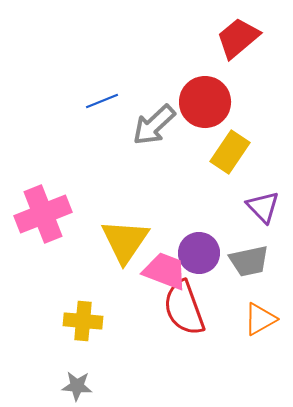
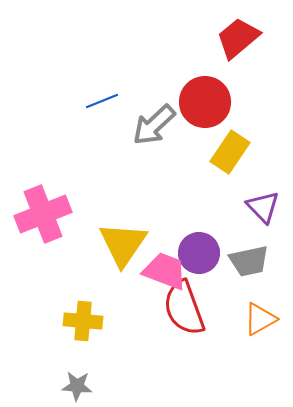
yellow triangle: moved 2 px left, 3 px down
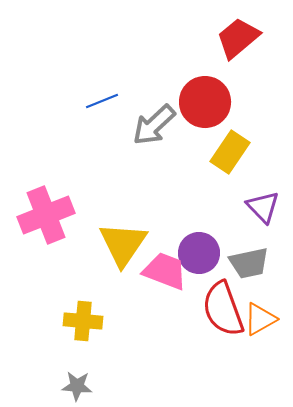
pink cross: moved 3 px right, 1 px down
gray trapezoid: moved 2 px down
red semicircle: moved 39 px right, 1 px down
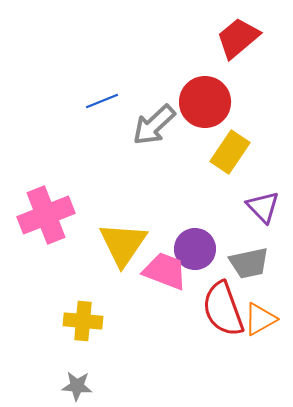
purple circle: moved 4 px left, 4 px up
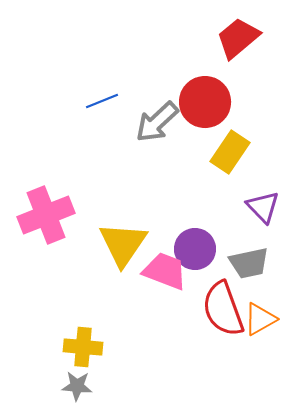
gray arrow: moved 3 px right, 3 px up
yellow cross: moved 26 px down
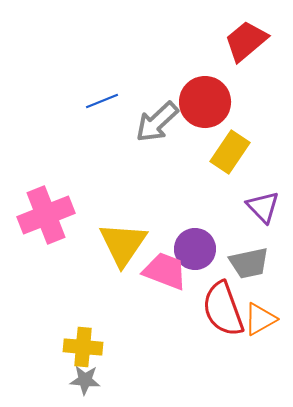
red trapezoid: moved 8 px right, 3 px down
gray star: moved 8 px right, 6 px up
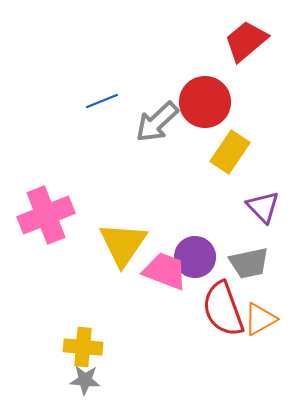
purple circle: moved 8 px down
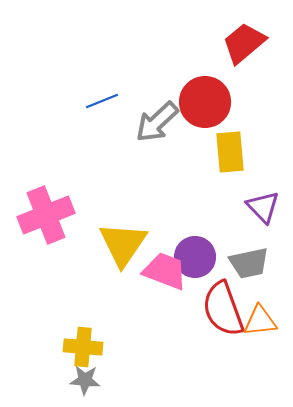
red trapezoid: moved 2 px left, 2 px down
yellow rectangle: rotated 39 degrees counterclockwise
orange triangle: moved 2 px down; rotated 24 degrees clockwise
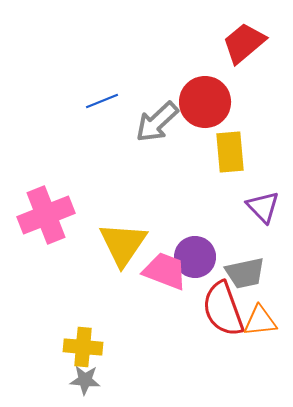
gray trapezoid: moved 4 px left, 10 px down
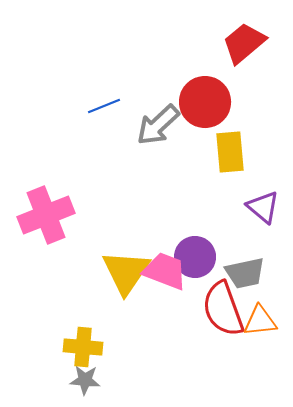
blue line: moved 2 px right, 5 px down
gray arrow: moved 1 px right, 3 px down
purple triangle: rotated 6 degrees counterclockwise
yellow triangle: moved 3 px right, 28 px down
